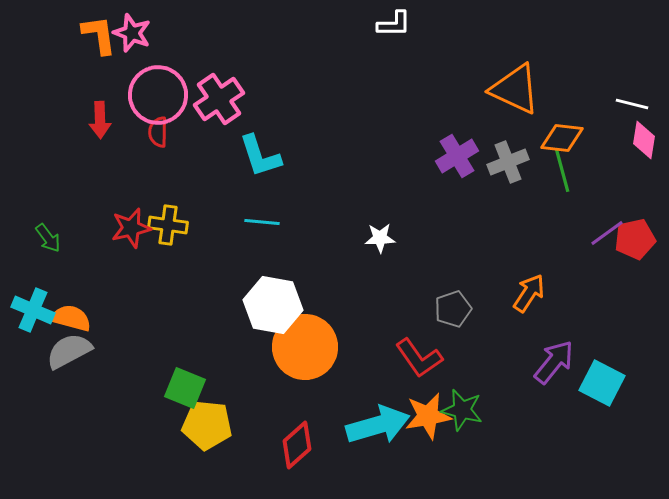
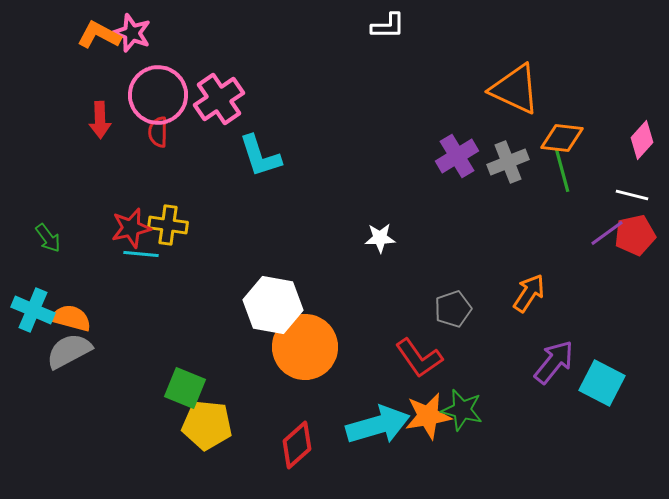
white L-shape: moved 6 px left, 2 px down
orange L-shape: rotated 54 degrees counterclockwise
white line: moved 91 px down
pink diamond: moved 2 px left; rotated 33 degrees clockwise
cyan line: moved 121 px left, 32 px down
red pentagon: moved 4 px up
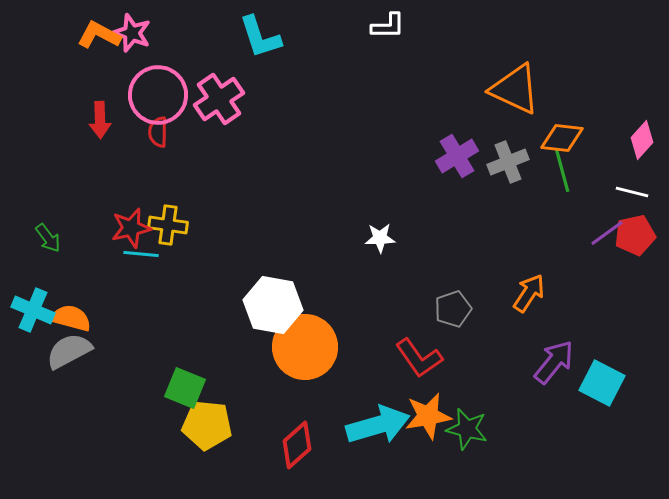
cyan L-shape: moved 119 px up
white line: moved 3 px up
green star: moved 5 px right, 19 px down
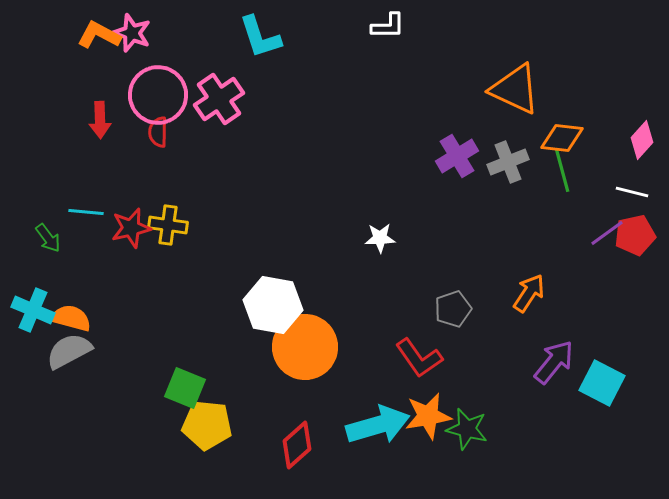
cyan line: moved 55 px left, 42 px up
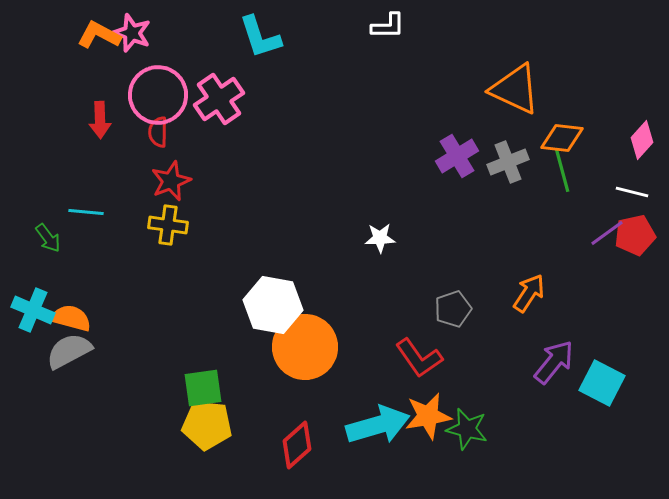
red star: moved 40 px right, 47 px up; rotated 9 degrees counterclockwise
green square: moved 18 px right; rotated 30 degrees counterclockwise
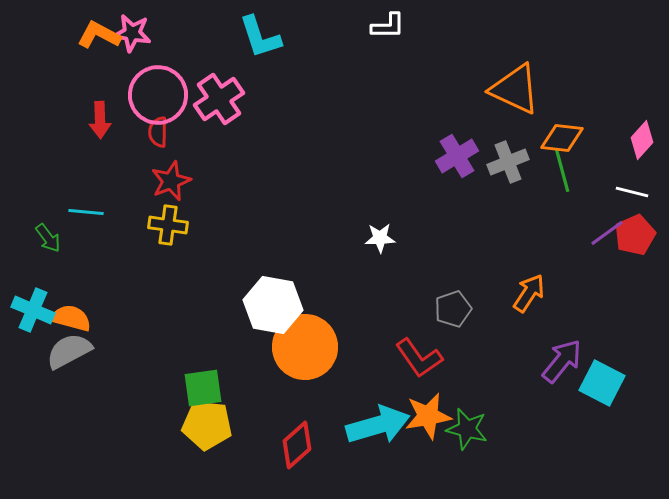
pink star: rotated 12 degrees counterclockwise
red pentagon: rotated 12 degrees counterclockwise
purple arrow: moved 8 px right, 1 px up
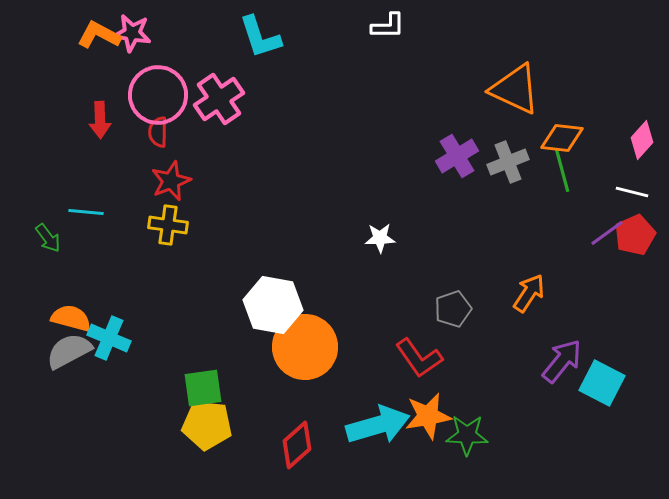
cyan cross: moved 76 px right, 28 px down
green star: moved 6 px down; rotated 12 degrees counterclockwise
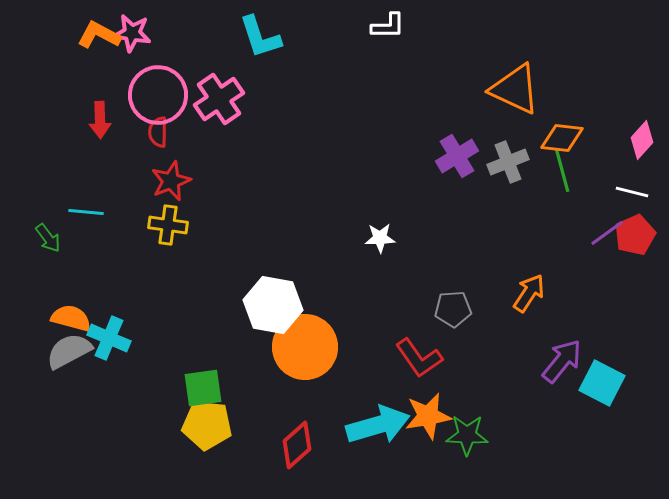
gray pentagon: rotated 15 degrees clockwise
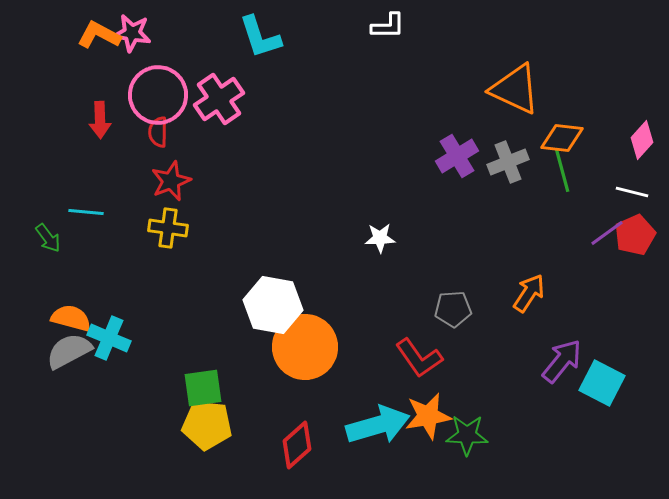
yellow cross: moved 3 px down
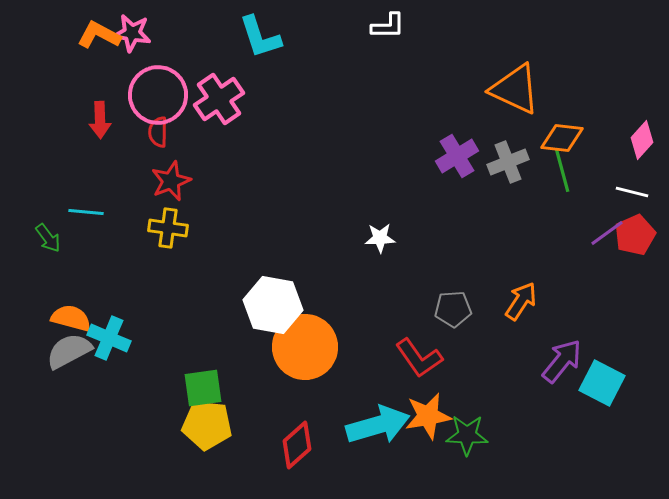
orange arrow: moved 8 px left, 8 px down
